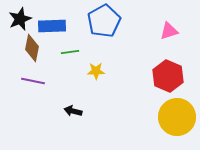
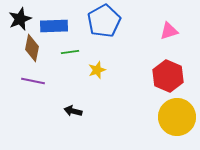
blue rectangle: moved 2 px right
yellow star: moved 1 px right, 1 px up; rotated 18 degrees counterclockwise
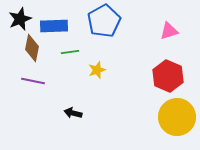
black arrow: moved 2 px down
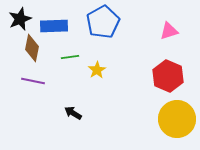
blue pentagon: moved 1 px left, 1 px down
green line: moved 5 px down
yellow star: rotated 12 degrees counterclockwise
black arrow: rotated 18 degrees clockwise
yellow circle: moved 2 px down
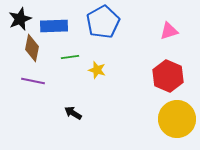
yellow star: rotated 24 degrees counterclockwise
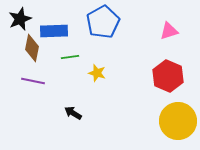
blue rectangle: moved 5 px down
yellow star: moved 3 px down
yellow circle: moved 1 px right, 2 px down
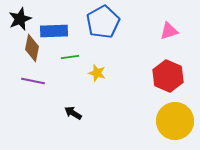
yellow circle: moved 3 px left
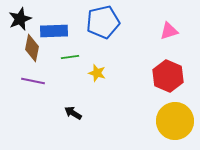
blue pentagon: rotated 16 degrees clockwise
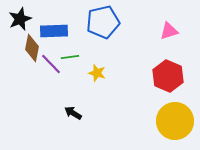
purple line: moved 18 px right, 17 px up; rotated 35 degrees clockwise
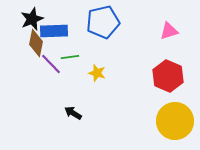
black star: moved 12 px right
brown diamond: moved 4 px right, 5 px up
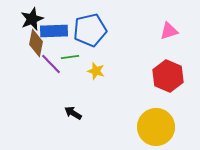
blue pentagon: moved 13 px left, 8 px down
yellow star: moved 1 px left, 2 px up
yellow circle: moved 19 px left, 6 px down
